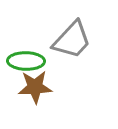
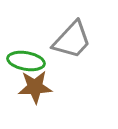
green ellipse: rotated 9 degrees clockwise
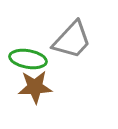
green ellipse: moved 2 px right, 2 px up
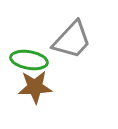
green ellipse: moved 1 px right, 1 px down
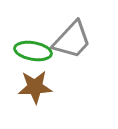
green ellipse: moved 4 px right, 9 px up
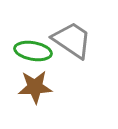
gray trapezoid: rotated 99 degrees counterclockwise
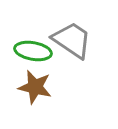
brown star: rotated 16 degrees clockwise
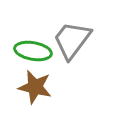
gray trapezoid: rotated 87 degrees counterclockwise
